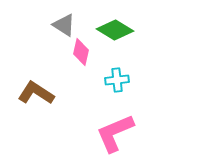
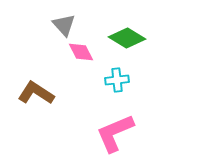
gray triangle: rotated 15 degrees clockwise
green diamond: moved 12 px right, 8 px down
pink diamond: rotated 40 degrees counterclockwise
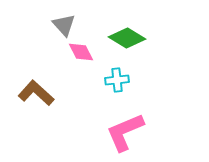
brown L-shape: rotated 9 degrees clockwise
pink L-shape: moved 10 px right, 1 px up
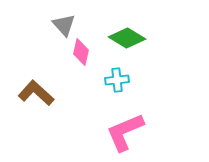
pink diamond: rotated 40 degrees clockwise
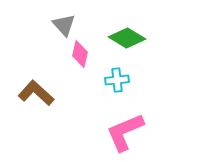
pink diamond: moved 1 px left, 2 px down
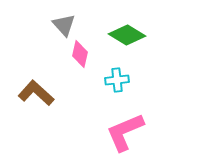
green diamond: moved 3 px up
